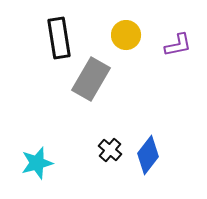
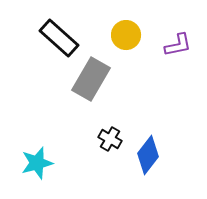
black rectangle: rotated 39 degrees counterclockwise
black cross: moved 11 px up; rotated 10 degrees counterclockwise
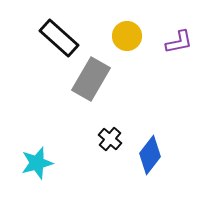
yellow circle: moved 1 px right, 1 px down
purple L-shape: moved 1 px right, 3 px up
black cross: rotated 10 degrees clockwise
blue diamond: moved 2 px right
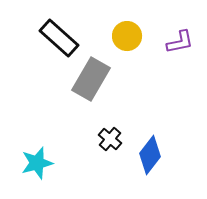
purple L-shape: moved 1 px right
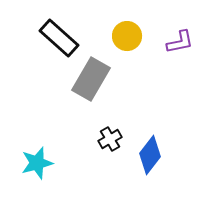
black cross: rotated 20 degrees clockwise
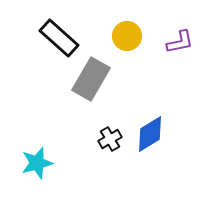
blue diamond: moved 21 px up; rotated 21 degrees clockwise
